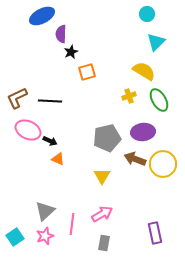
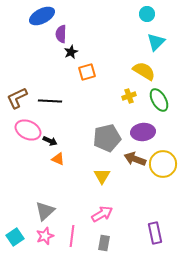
pink line: moved 12 px down
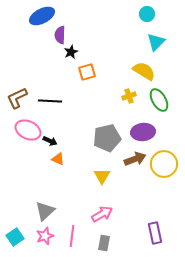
purple semicircle: moved 1 px left, 1 px down
brown arrow: rotated 140 degrees clockwise
yellow circle: moved 1 px right
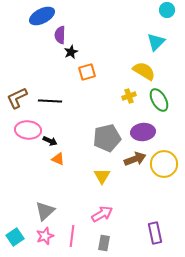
cyan circle: moved 20 px right, 4 px up
pink ellipse: rotated 20 degrees counterclockwise
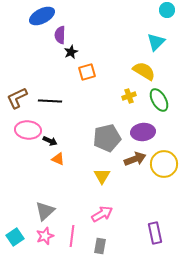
gray rectangle: moved 4 px left, 3 px down
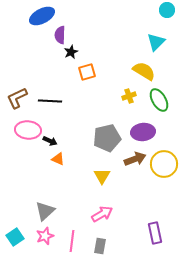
pink line: moved 5 px down
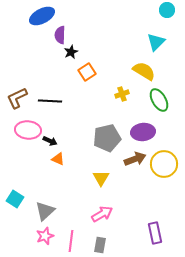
orange square: rotated 18 degrees counterclockwise
yellow cross: moved 7 px left, 2 px up
yellow triangle: moved 1 px left, 2 px down
cyan square: moved 38 px up; rotated 24 degrees counterclockwise
pink line: moved 1 px left
gray rectangle: moved 1 px up
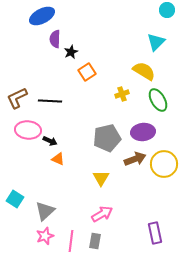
purple semicircle: moved 5 px left, 4 px down
green ellipse: moved 1 px left
gray rectangle: moved 5 px left, 4 px up
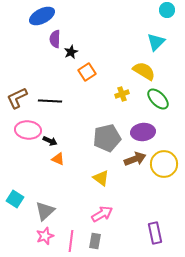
green ellipse: moved 1 px up; rotated 15 degrees counterclockwise
yellow triangle: rotated 24 degrees counterclockwise
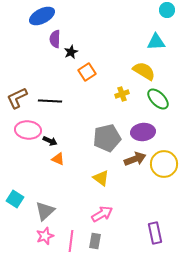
cyan triangle: rotated 42 degrees clockwise
